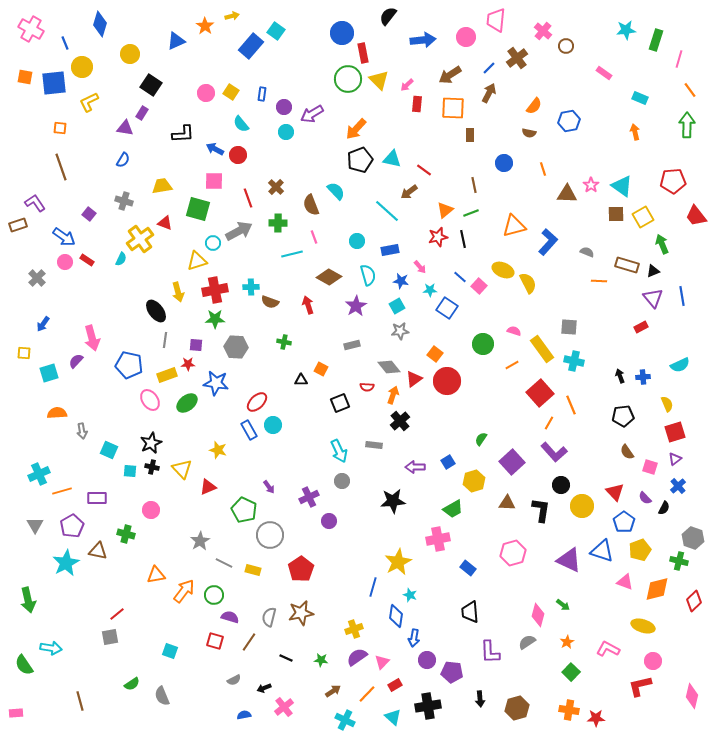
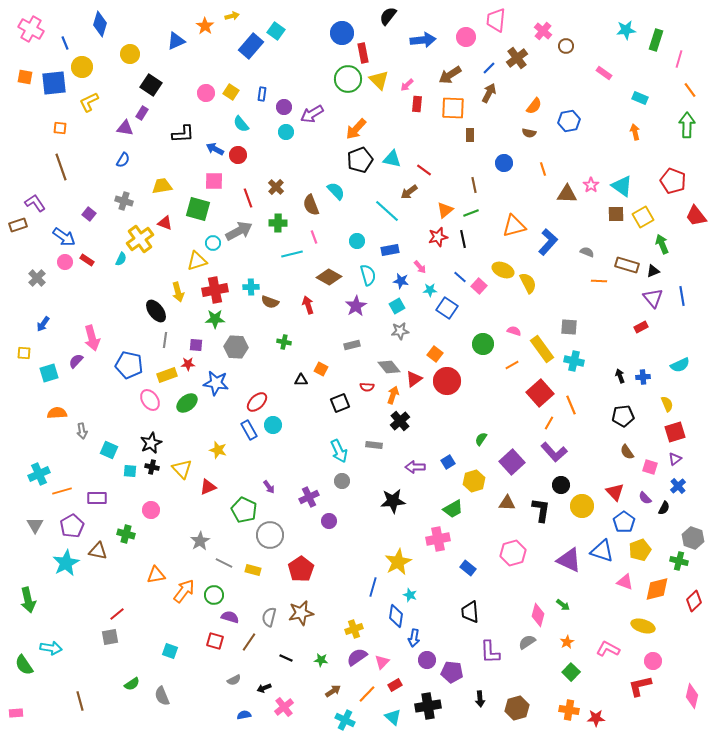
red pentagon at (673, 181): rotated 25 degrees clockwise
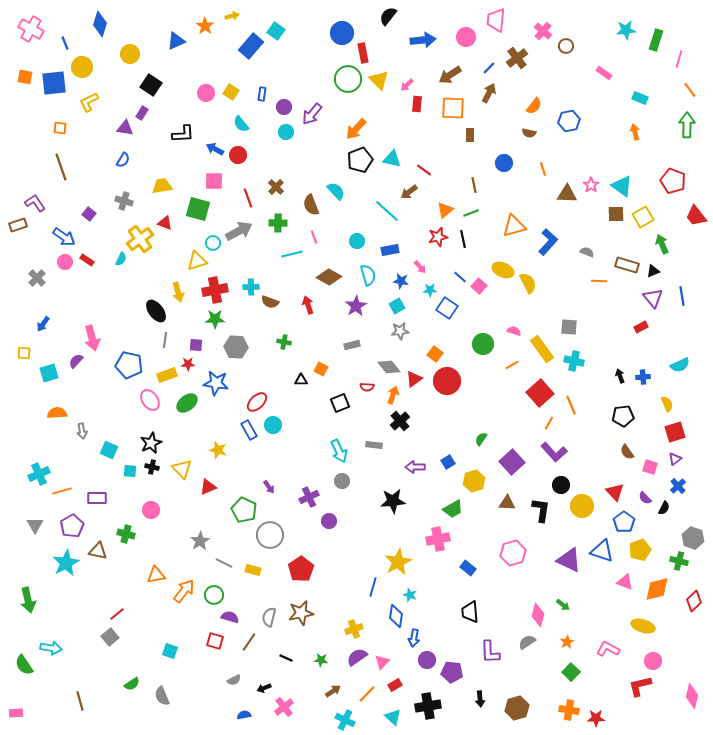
purple arrow at (312, 114): rotated 20 degrees counterclockwise
gray square at (110, 637): rotated 30 degrees counterclockwise
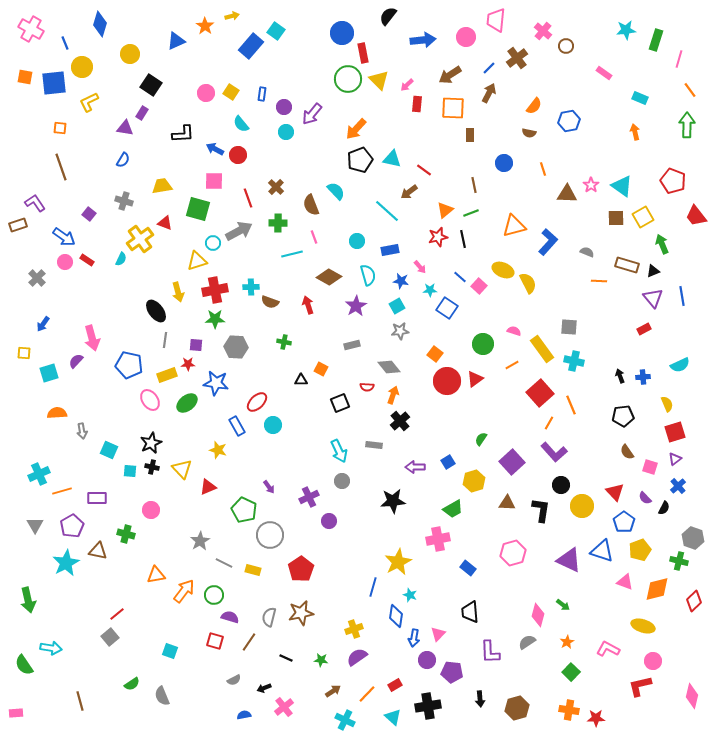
brown square at (616, 214): moved 4 px down
red rectangle at (641, 327): moved 3 px right, 2 px down
red triangle at (414, 379): moved 61 px right
blue rectangle at (249, 430): moved 12 px left, 4 px up
pink triangle at (382, 662): moved 56 px right, 28 px up
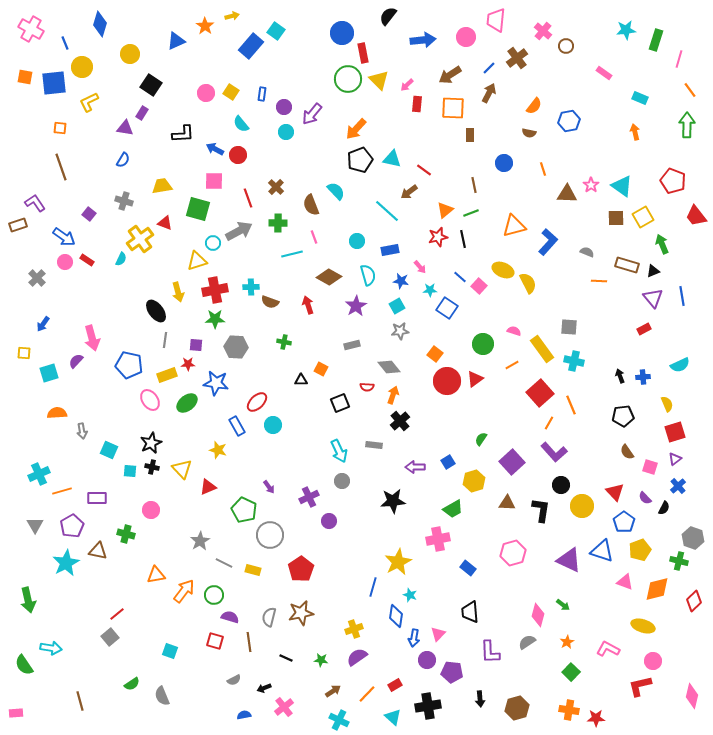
brown line at (249, 642): rotated 42 degrees counterclockwise
cyan cross at (345, 720): moved 6 px left
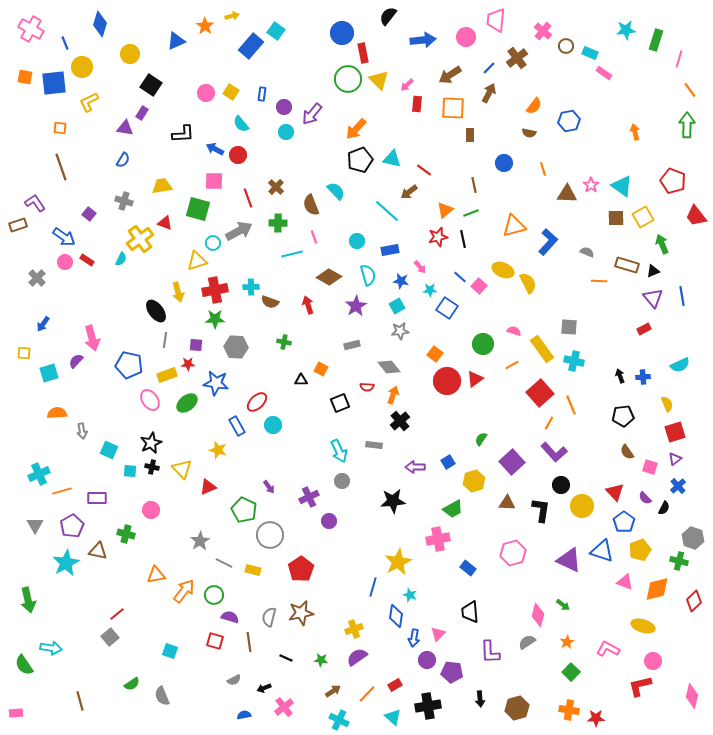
cyan rectangle at (640, 98): moved 50 px left, 45 px up
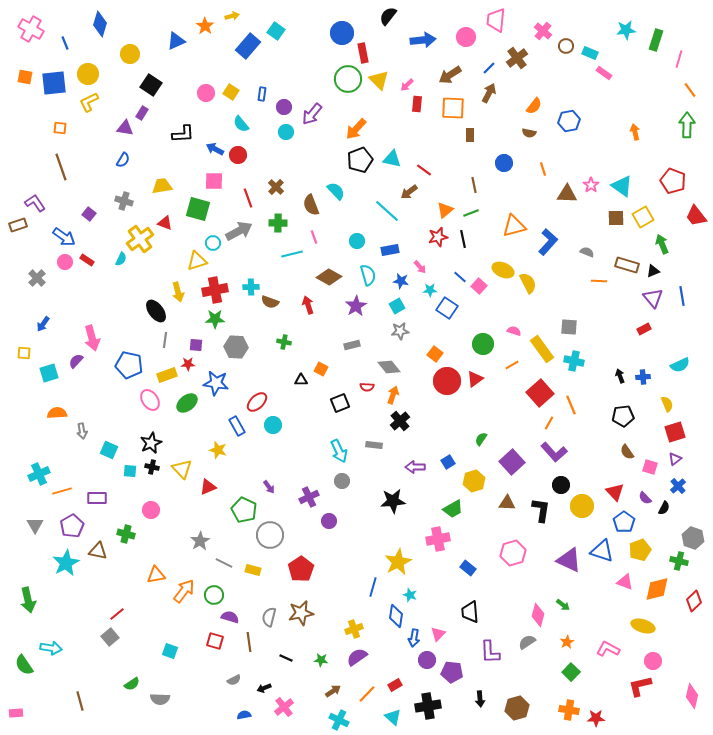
blue rectangle at (251, 46): moved 3 px left
yellow circle at (82, 67): moved 6 px right, 7 px down
gray semicircle at (162, 696): moved 2 px left, 3 px down; rotated 66 degrees counterclockwise
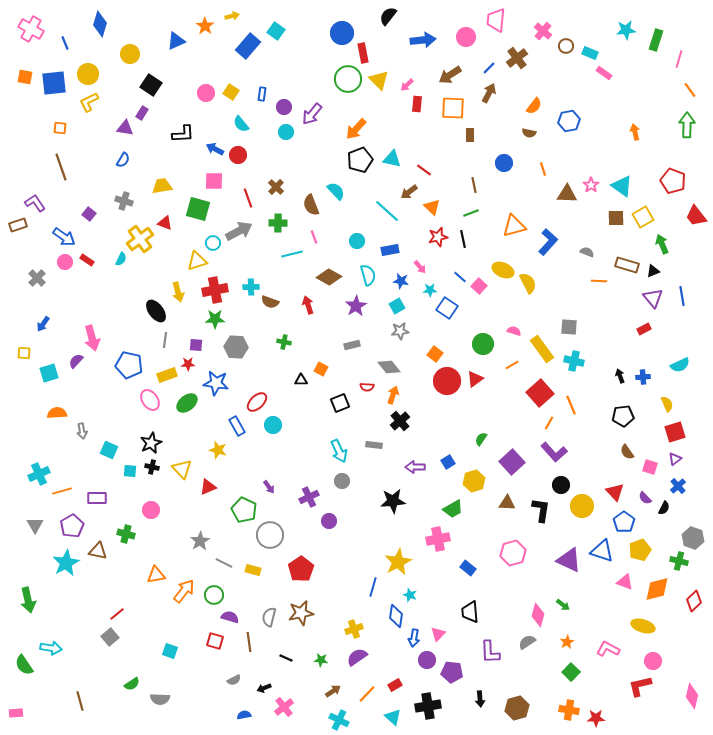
orange triangle at (445, 210): moved 13 px left, 3 px up; rotated 36 degrees counterclockwise
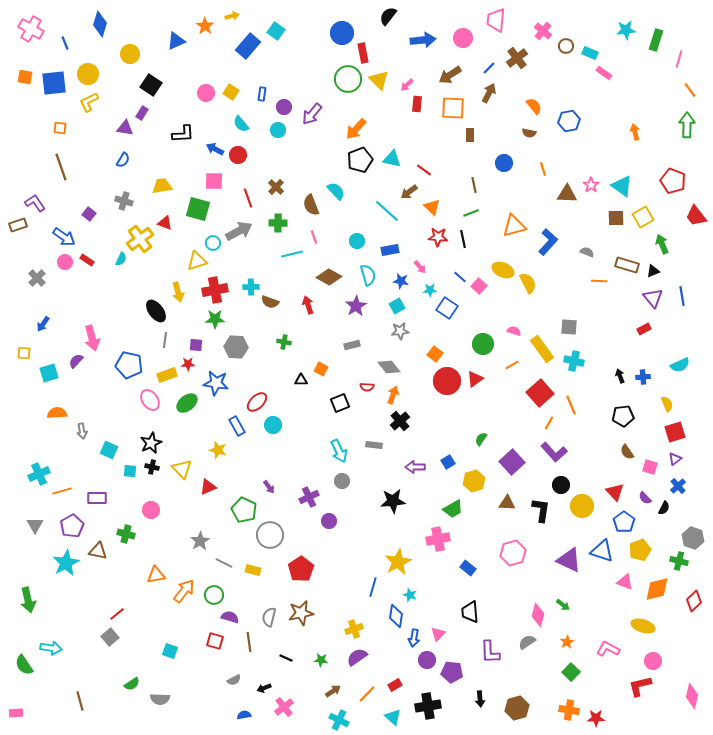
pink circle at (466, 37): moved 3 px left, 1 px down
orange semicircle at (534, 106): rotated 78 degrees counterclockwise
cyan circle at (286, 132): moved 8 px left, 2 px up
red star at (438, 237): rotated 18 degrees clockwise
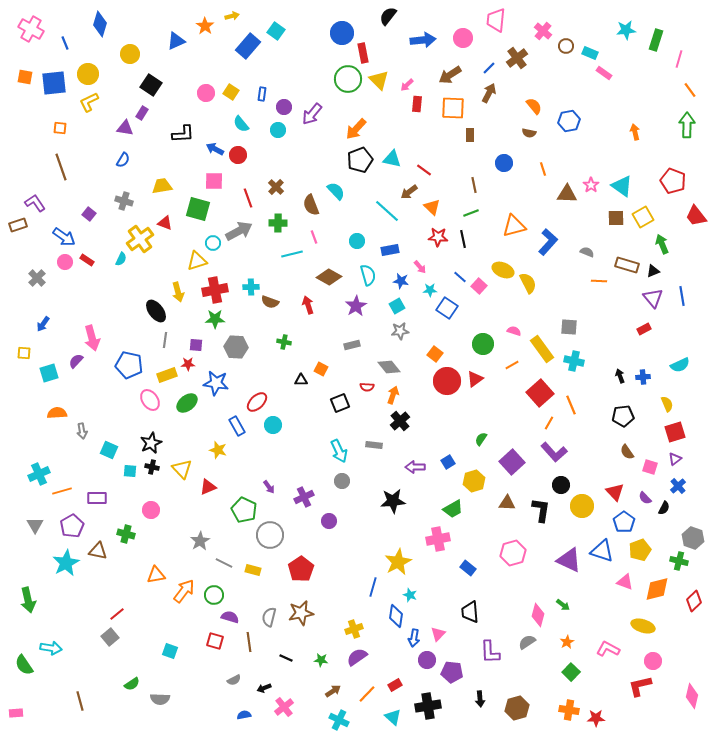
purple cross at (309, 497): moved 5 px left
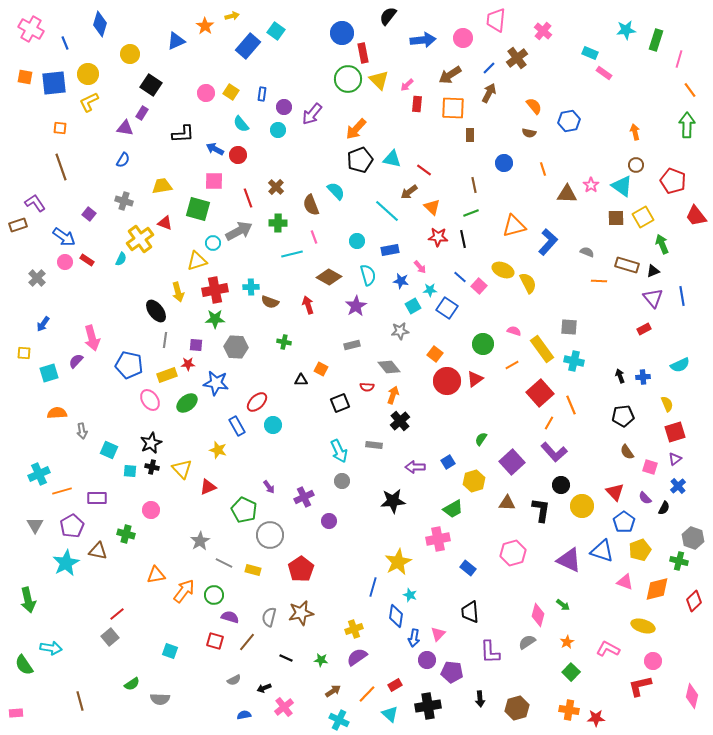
brown circle at (566, 46): moved 70 px right, 119 px down
cyan square at (397, 306): moved 16 px right
brown line at (249, 642): moved 2 px left; rotated 48 degrees clockwise
cyan triangle at (393, 717): moved 3 px left, 3 px up
